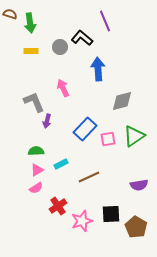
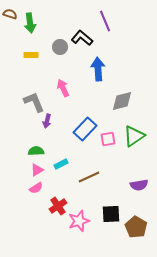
yellow rectangle: moved 4 px down
pink star: moved 3 px left
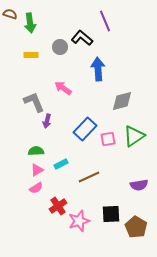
pink arrow: rotated 30 degrees counterclockwise
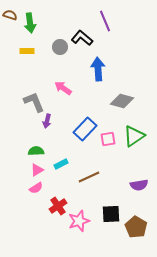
brown semicircle: moved 1 px down
yellow rectangle: moved 4 px left, 4 px up
gray diamond: rotated 30 degrees clockwise
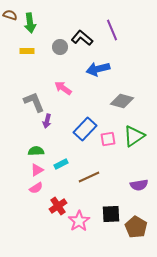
purple line: moved 7 px right, 9 px down
blue arrow: rotated 100 degrees counterclockwise
pink star: rotated 15 degrees counterclockwise
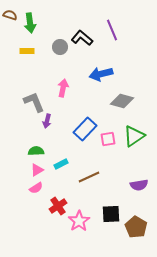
blue arrow: moved 3 px right, 5 px down
pink arrow: rotated 66 degrees clockwise
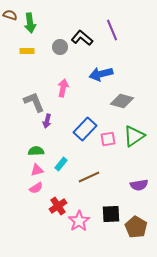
cyan rectangle: rotated 24 degrees counterclockwise
pink triangle: rotated 16 degrees clockwise
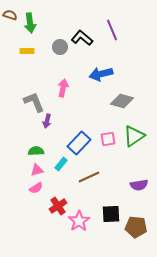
blue rectangle: moved 6 px left, 14 px down
brown pentagon: rotated 25 degrees counterclockwise
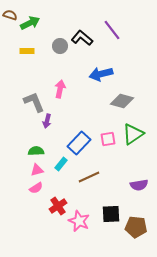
green arrow: rotated 108 degrees counterclockwise
purple line: rotated 15 degrees counterclockwise
gray circle: moved 1 px up
pink arrow: moved 3 px left, 1 px down
green triangle: moved 1 px left, 2 px up
pink star: rotated 15 degrees counterclockwise
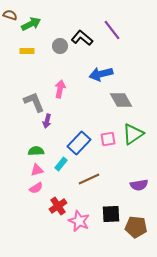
green arrow: moved 1 px right, 1 px down
gray diamond: moved 1 px left, 1 px up; rotated 45 degrees clockwise
brown line: moved 2 px down
